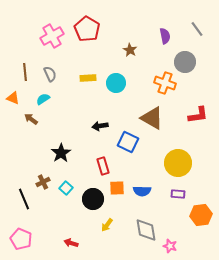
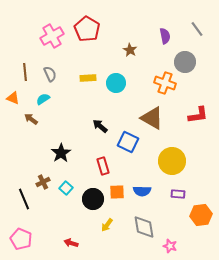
black arrow: rotated 49 degrees clockwise
yellow circle: moved 6 px left, 2 px up
orange square: moved 4 px down
gray diamond: moved 2 px left, 3 px up
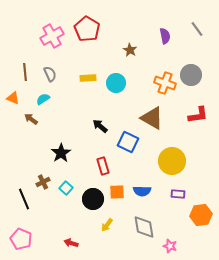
gray circle: moved 6 px right, 13 px down
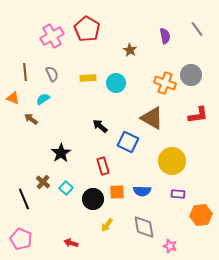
gray semicircle: moved 2 px right
brown cross: rotated 24 degrees counterclockwise
